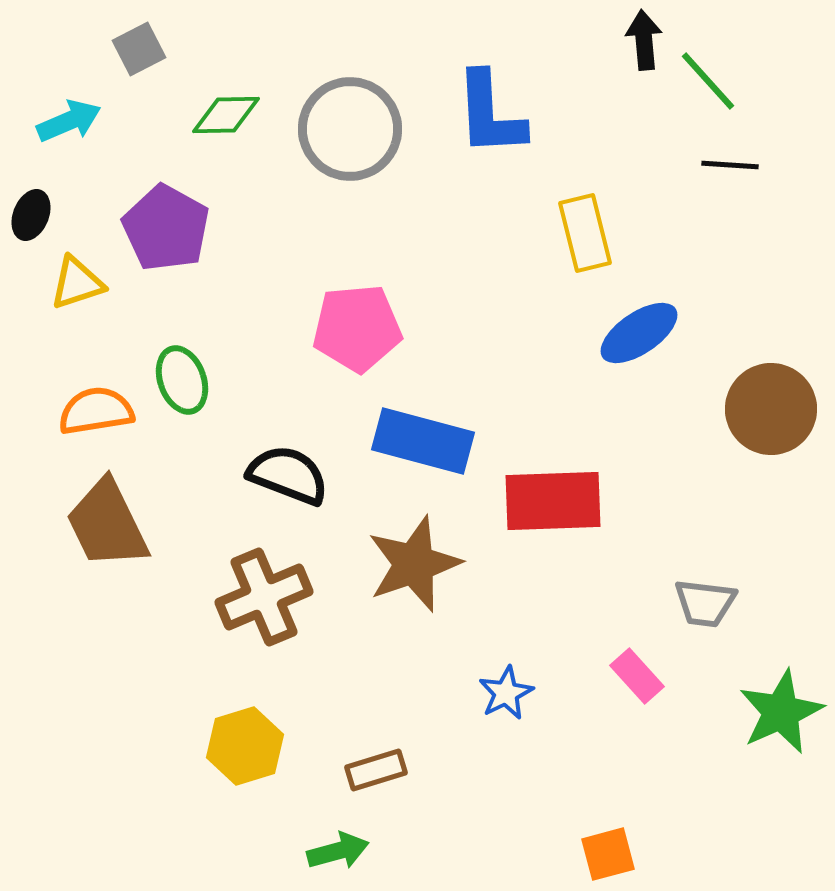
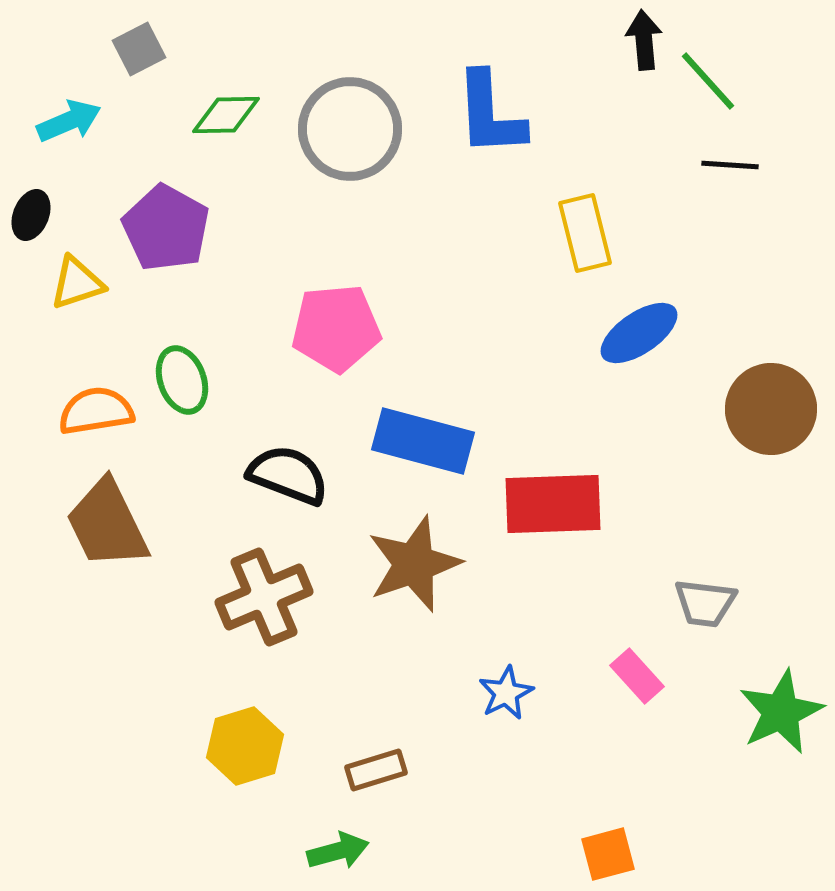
pink pentagon: moved 21 px left
red rectangle: moved 3 px down
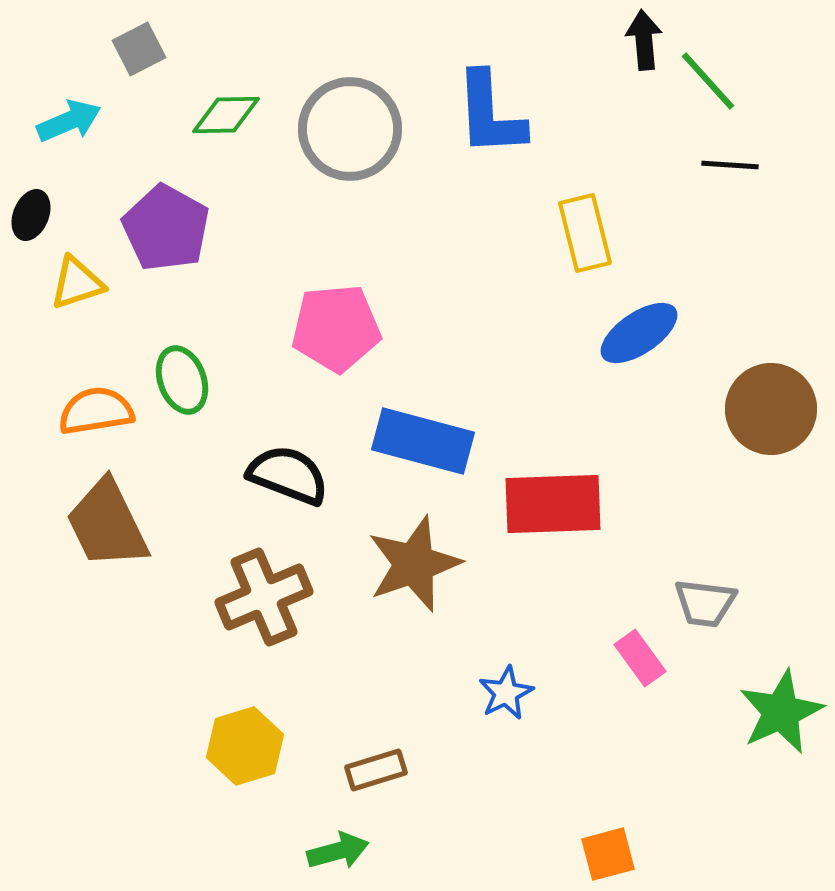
pink rectangle: moved 3 px right, 18 px up; rotated 6 degrees clockwise
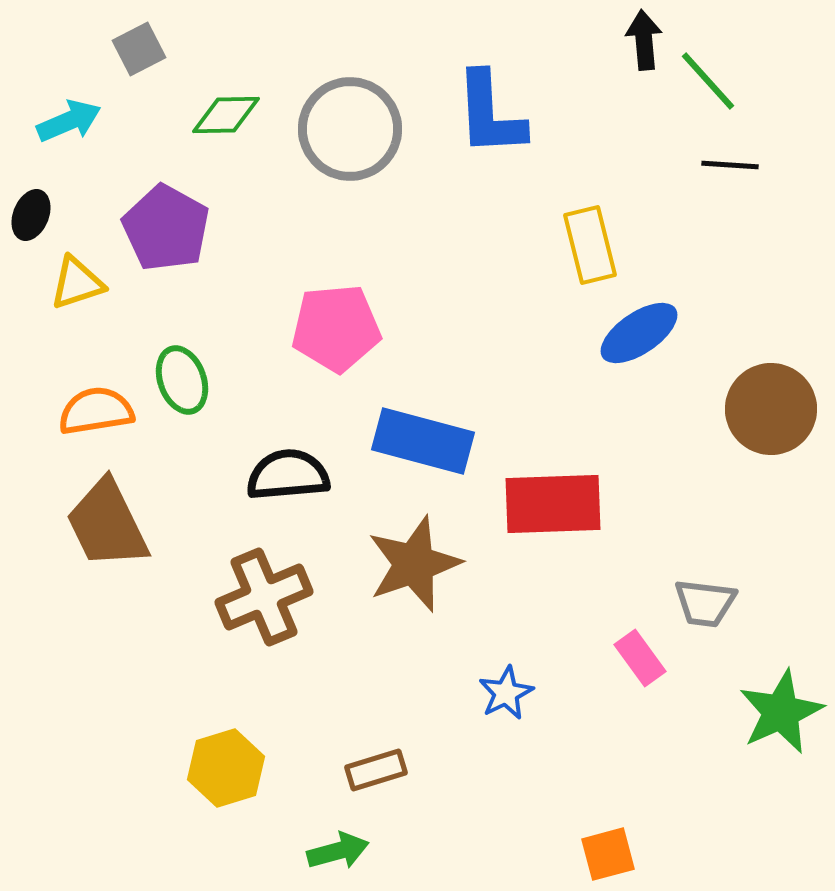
yellow rectangle: moved 5 px right, 12 px down
black semicircle: rotated 26 degrees counterclockwise
yellow hexagon: moved 19 px left, 22 px down
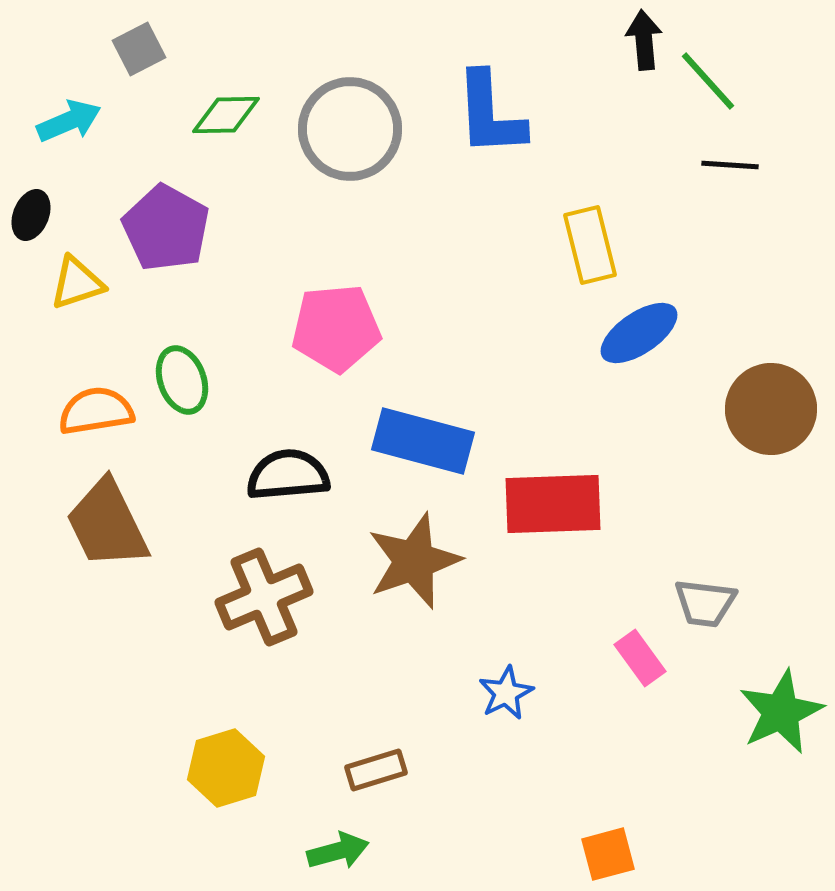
brown star: moved 3 px up
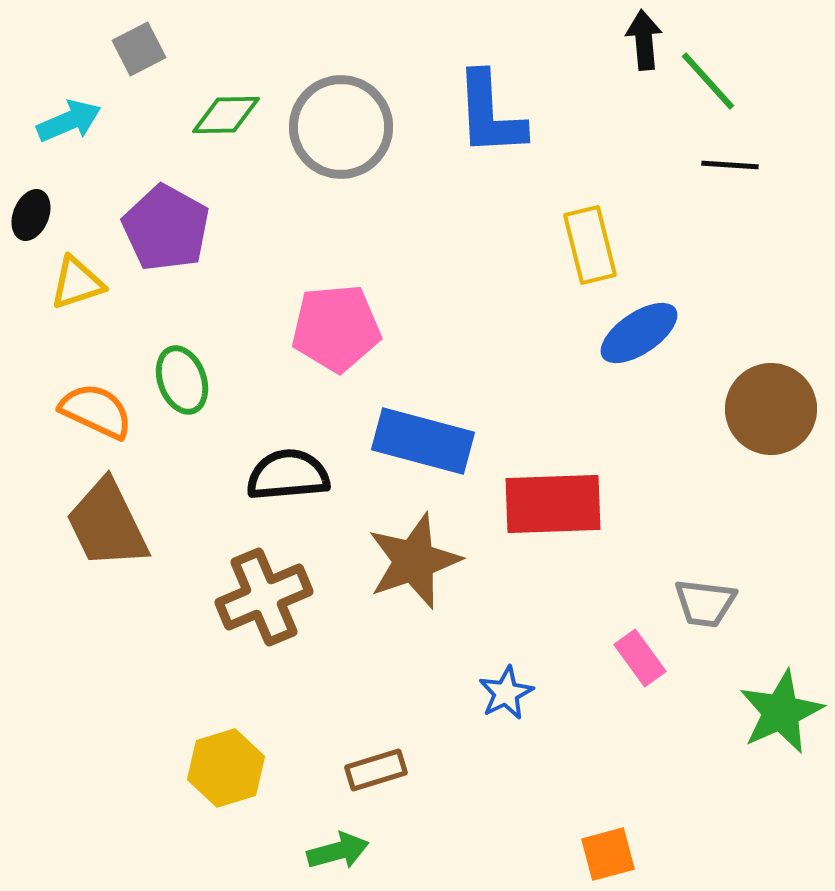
gray circle: moved 9 px left, 2 px up
orange semicircle: rotated 34 degrees clockwise
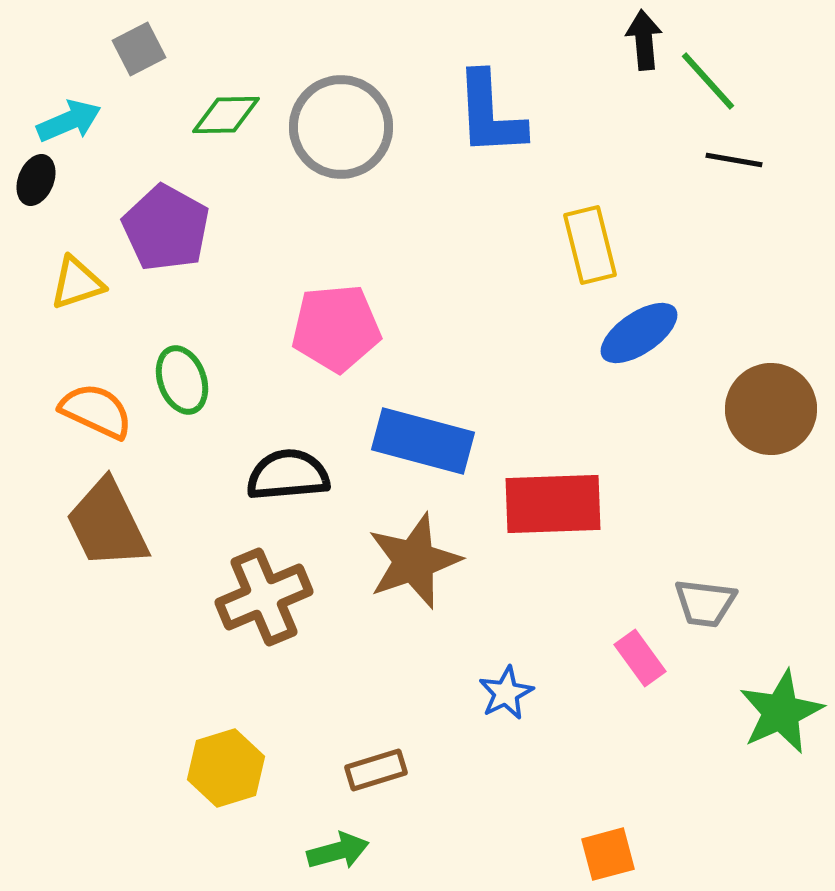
black line: moved 4 px right, 5 px up; rotated 6 degrees clockwise
black ellipse: moved 5 px right, 35 px up
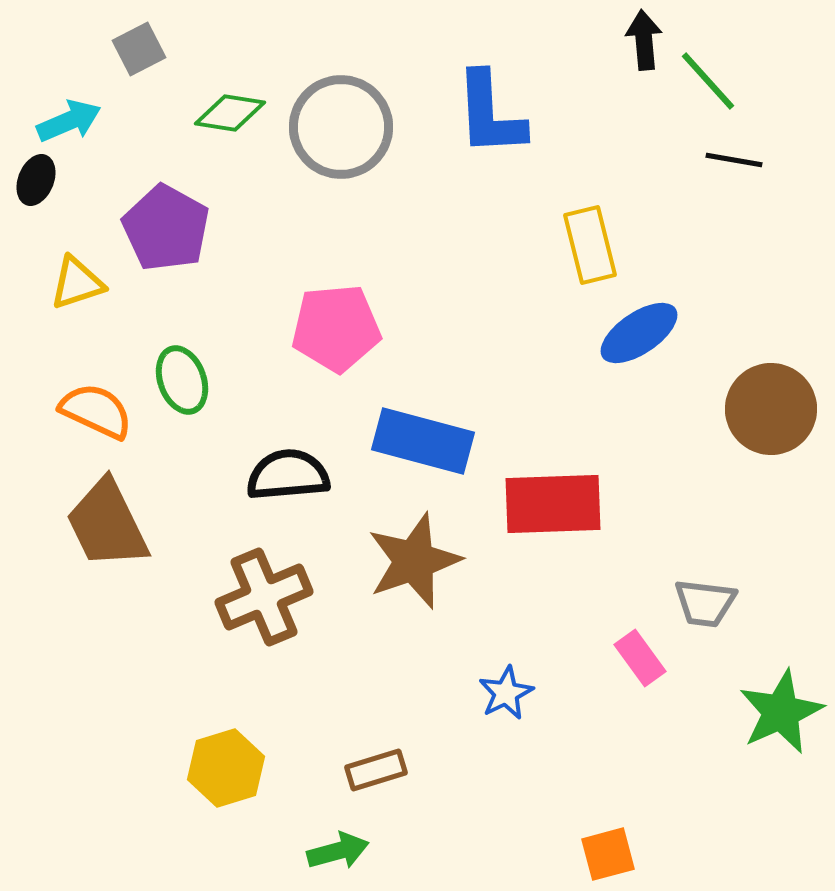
green diamond: moved 4 px right, 2 px up; rotated 10 degrees clockwise
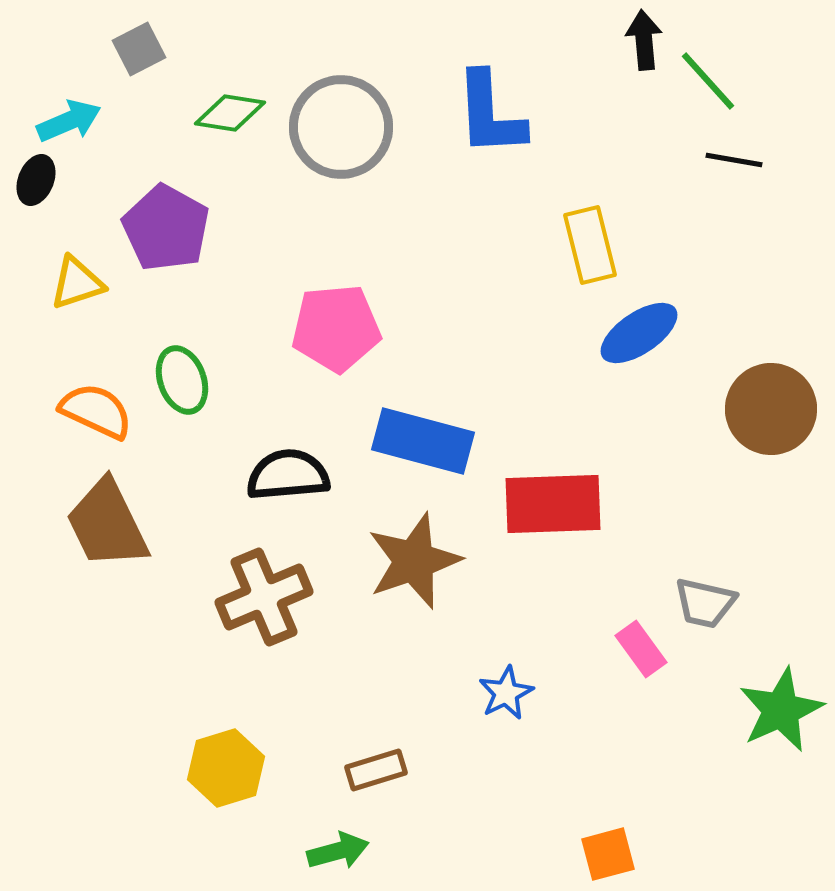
gray trapezoid: rotated 6 degrees clockwise
pink rectangle: moved 1 px right, 9 px up
green star: moved 2 px up
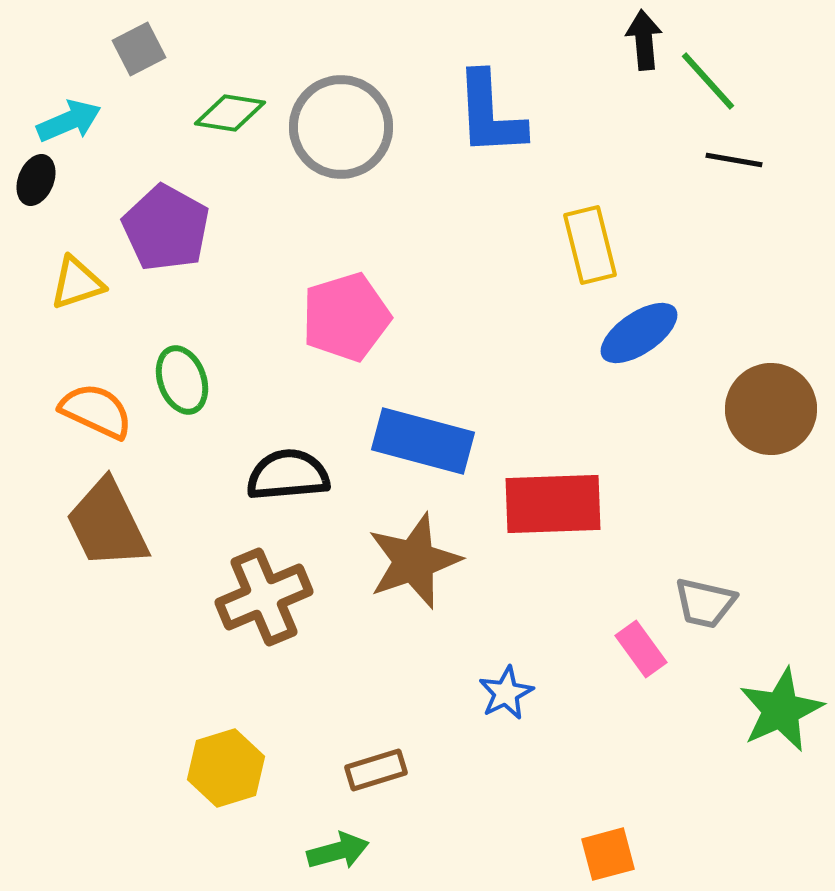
pink pentagon: moved 10 px right, 11 px up; rotated 12 degrees counterclockwise
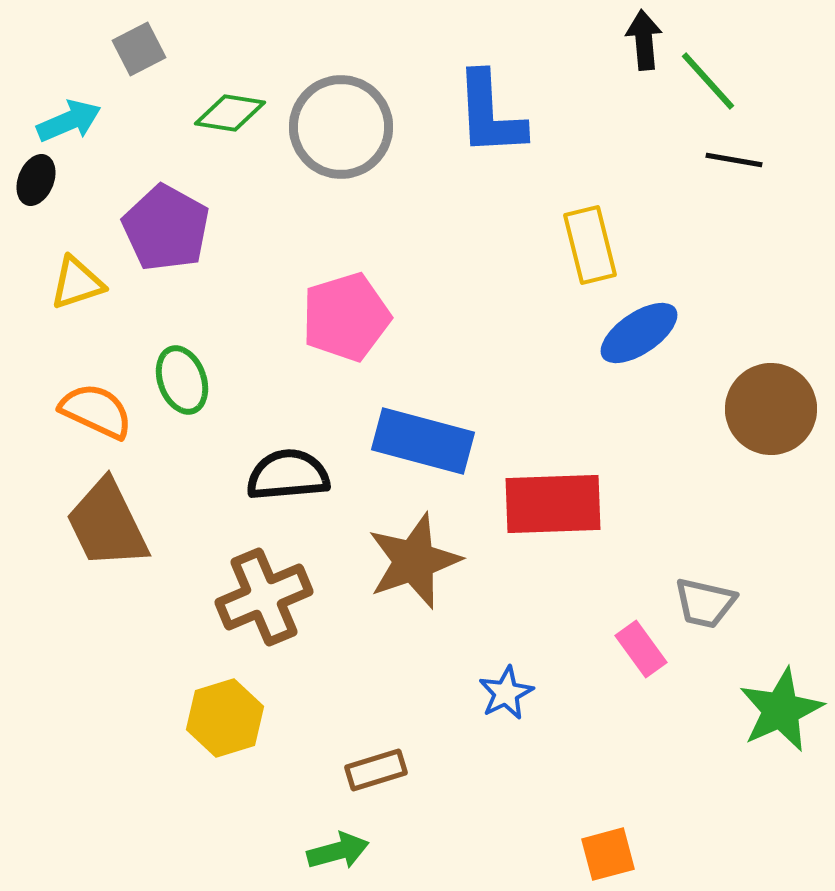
yellow hexagon: moved 1 px left, 50 px up
